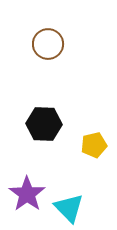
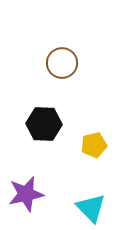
brown circle: moved 14 px right, 19 px down
purple star: moved 1 px left; rotated 24 degrees clockwise
cyan triangle: moved 22 px right
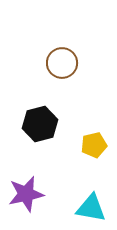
black hexagon: moved 4 px left; rotated 16 degrees counterclockwise
cyan triangle: rotated 36 degrees counterclockwise
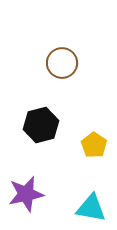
black hexagon: moved 1 px right, 1 px down
yellow pentagon: rotated 25 degrees counterclockwise
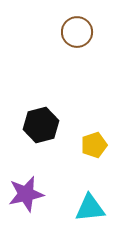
brown circle: moved 15 px right, 31 px up
yellow pentagon: rotated 20 degrees clockwise
cyan triangle: moved 1 px left; rotated 16 degrees counterclockwise
